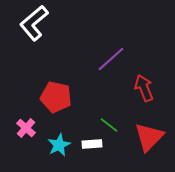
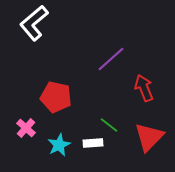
white rectangle: moved 1 px right, 1 px up
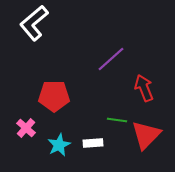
red pentagon: moved 2 px left, 1 px up; rotated 12 degrees counterclockwise
green line: moved 8 px right, 5 px up; rotated 30 degrees counterclockwise
red triangle: moved 3 px left, 2 px up
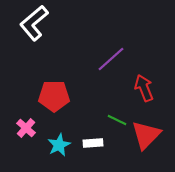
green line: rotated 18 degrees clockwise
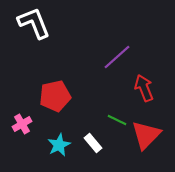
white L-shape: rotated 108 degrees clockwise
purple line: moved 6 px right, 2 px up
red pentagon: moved 1 px right; rotated 12 degrees counterclockwise
pink cross: moved 4 px left, 4 px up; rotated 18 degrees clockwise
white rectangle: rotated 54 degrees clockwise
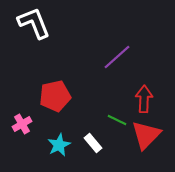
red arrow: moved 11 px down; rotated 24 degrees clockwise
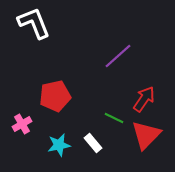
purple line: moved 1 px right, 1 px up
red arrow: rotated 32 degrees clockwise
green line: moved 3 px left, 2 px up
cyan star: rotated 15 degrees clockwise
